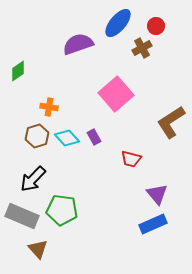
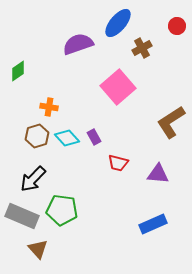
red circle: moved 21 px right
pink square: moved 2 px right, 7 px up
red trapezoid: moved 13 px left, 4 px down
purple triangle: moved 1 px right, 20 px up; rotated 45 degrees counterclockwise
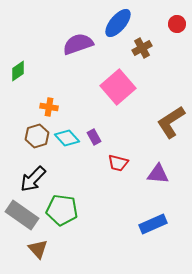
red circle: moved 2 px up
gray rectangle: moved 1 px up; rotated 12 degrees clockwise
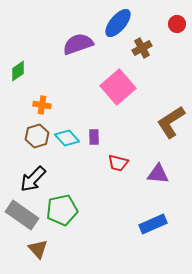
orange cross: moved 7 px left, 2 px up
purple rectangle: rotated 28 degrees clockwise
green pentagon: rotated 20 degrees counterclockwise
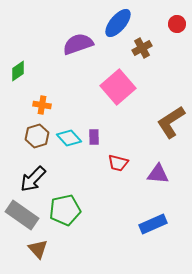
cyan diamond: moved 2 px right
green pentagon: moved 3 px right
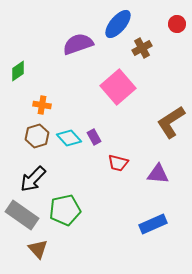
blue ellipse: moved 1 px down
purple rectangle: rotated 28 degrees counterclockwise
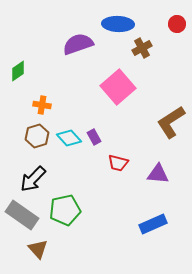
blue ellipse: rotated 52 degrees clockwise
